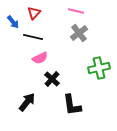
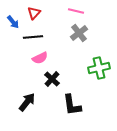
black line: rotated 18 degrees counterclockwise
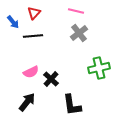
black line: moved 1 px up
pink semicircle: moved 9 px left, 14 px down
black cross: moved 1 px left
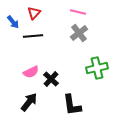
pink line: moved 2 px right, 1 px down
green cross: moved 2 px left
black arrow: moved 2 px right
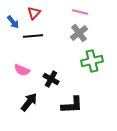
pink line: moved 2 px right
green cross: moved 5 px left, 7 px up
pink semicircle: moved 9 px left, 2 px up; rotated 49 degrees clockwise
black cross: rotated 14 degrees counterclockwise
black L-shape: rotated 85 degrees counterclockwise
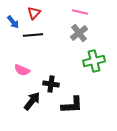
black line: moved 1 px up
green cross: moved 2 px right
black cross: moved 5 px down; rotated 21 degrees counterclockwise
black arrow: moved 3 px right, 1 px up
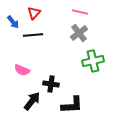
green cross: moved 1 px left
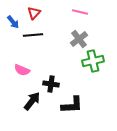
gray cross: moved 6 px down
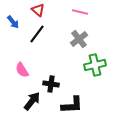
red triangle: moved 4 px right, 3 px up; rotated 32 degrees counterclockwise
black line: moved 4 px right, 1 px up; rotated 48 degrees counterclockwise
green cross: moved 2 px right, 4 px down
pink semicircle: rotated 35 degrees clockwise
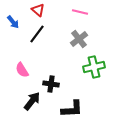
green cross: moved 1 px left, 2 px down
black L-shape: moved 4 px down
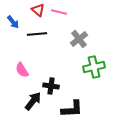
pink line: moved 21 px left
black line: rotated 48 degrees clockwise
black cross: moved 2 px down
black arrow: moved 1 px right
